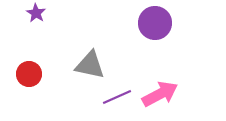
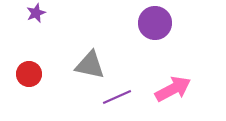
purple star: rotated 18 degrees clockwise
pink arrow: moved 13 px right, 5 px up
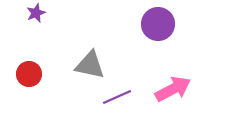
purple circle: moved 3 px right, 1 px down
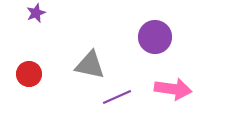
purple circle: moved 3 px left, 13 px down
pink arrow: rotated 36 degrees clockwise
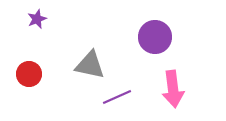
purple star: moved 1 px right, 6 px down
pink arrow: rotated 75 degrees clockwise
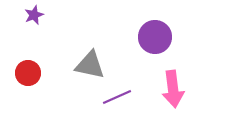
purple star: moved 3 px left, 4 px up
red circle: moved 1 px left, 1 px up
